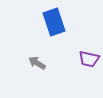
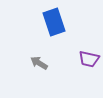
gray arrow: moved 2 px right
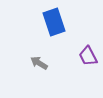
purple trapezoid: moved 1 px left, 3 px up; rotated 50 degrees clockwise
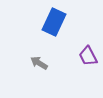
blue rectangle: rotated 44 degrees clockwise
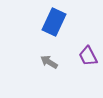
gray arrow: moved 10 px right, 1 px up
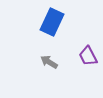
blue rectangle: moved 2 px left
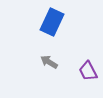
purple trapezoid: moved 15 px down
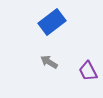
blue rectangle: rotated 28 degrees clockwise
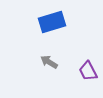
blue rectangle: rotated 20 degrees clockwise
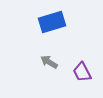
purple trapezoid: moved 6 px left, 1 px down
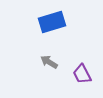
purple trapezoid: moved 2 px down
